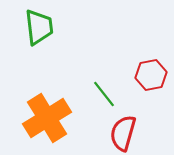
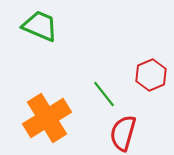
green trapezoid: moved 1 px right, 1 px up; rotated 60 degrees counterclockwise
red hexagon: rotated 12 degrees counterclockwise
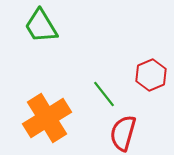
green trapezoid: moved 1 px right; rotated 144 degrees counterclockwise
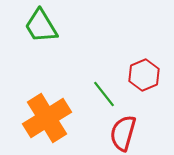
red hexagon: moved 7 px left
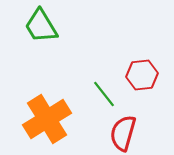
red hexagon: moved 2 px left; rotated 16 degrees clockwise
orange cross: moved 1 px down
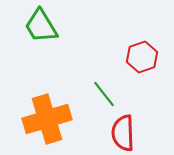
red hexagon: moved 18 px up; rotated 12 degrees counterclockwise
orange cross: rotated 15 degrees clockwise
red semicircle: rotated 18 degrees counterclockwise
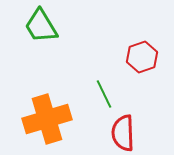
green line: rotated 12 degrees clockwise
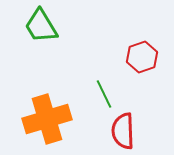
red semicircle: moved 2 px up
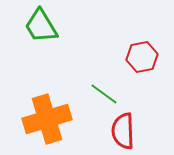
red hexagon: rotated 8 degrees clockwise
green line: rotated 28 degrees counterclockwise
